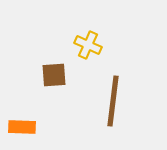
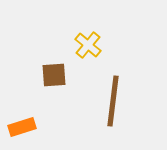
yellow cross: rotated 16 degrees clockwise
orange rectangle: rotated 20 degrees counterclockwise
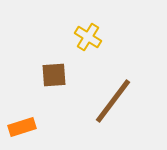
yellow cross: moved 8 px up; rotated 8 degrees counterclockwise
brown line: rotated 30 degrees clockwise
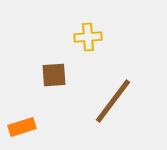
yellow cross: rotated 36 degrees counterclockwise
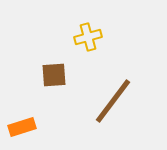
yellow cross: rotated 12 degrees counterclockwise
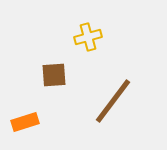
orange rectangle: moved 3 px right, 5 px up
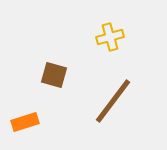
yellow cross: moved 22 px right
brown square: rotated 20 degrees clockwise
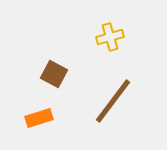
brown square: moved 1 px up; rotated 12 degrees clockwise
orange rectangle: moved 14 px right, 4 px up
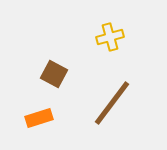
brown line: moved 1 px left, 2 px down
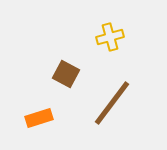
brown square: moved 12 px right
